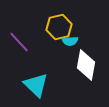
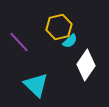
cyan semicircle: rotated 42 degrees counterclockwise
white diamond: rotated 24 degrees clockwise
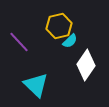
yellow hexagon: moved 1 px up
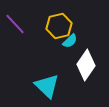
purple line: moved 4 px left, 18 px up
cyan triangle: moved 11 px right, 1 px down
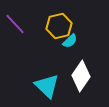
white diamond: moved 5 px left, 11 px down
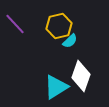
white diamond: rotated 16 degrees counterclockwise
cyan triangle: moved 9 px right, 1 px down; rotated 44 degrees clockwise
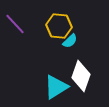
yellow hexagon: rotated 20 degrees clockwise
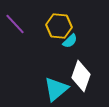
cyan triangle: moved 2 px down; rotated 8 degrees counterclockwise
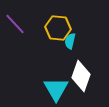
yellow hexagon: moved 1 px left, 2 px down
cyan semicircle: rotated 147 degrees clockwise
cyan triangle: rotated 20 degrees counterclockwise
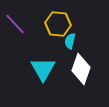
yellow hexagon: moved 4 px up
white diamond: moved 7 px up
cyan triangle: moved 13 px left, 20 px up
